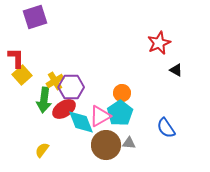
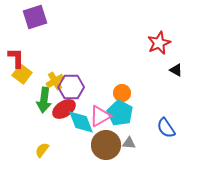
yellow square: moved 1 px up; rotated 12 degrees counterclockwise
cyan pentagon: rotated 10 degrees counterclockwise
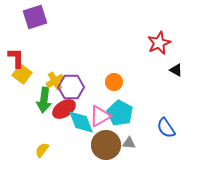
orange circle: moved 8 px left, 11 px up
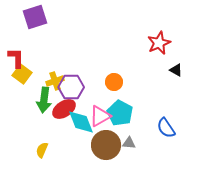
yellow cross: rotated 12 degrees clockwise
yellow semicircle: rotated 14 degrees counterclockwise
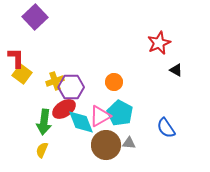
purple square: rotated 25 degrees counterclockwise
green arrow: moved 22 px down
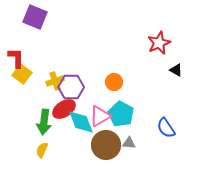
purple square: rotated 25 degrees counterclockwise
cyan pentagon: moved 1 px right, 1 px down
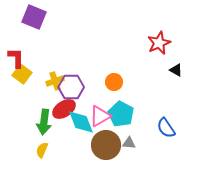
purple square: moved 1 px left
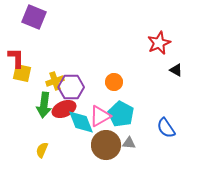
yellow square: moved 1 px up; rotated 24 degrees counterclockwise
red ellipse: rotated 10 degrees clockwise
green arrow: moved 17 px up
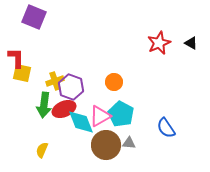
black triangle: moved 15 px right, 27 px up
purple hexagon: rotated 20 degrees clockwise
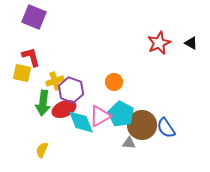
red L-shape: moved 15 px right, 1 px up; rotated 15 degrees counterclockwise
purple hexagon: moved 3 px down
green arrow: moved 1 px left, 2 px up
brown circle: moved 36 px right, 20 px up
